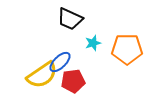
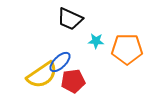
cyan star: moved 3 px right, 2 px up; rotated 21 degrees clockwise
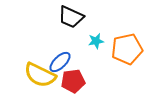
black trapezoid: moved 1 px right, 2 px up
cyan star: rotated 14 degrees counterclockwise
orange pentagon: rotated 12 degrees counterclockwise
yellow semicircle: moved 2 px left; rotated 60 degrees clockwise
